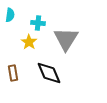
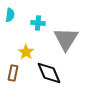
yellow star: moved 3 px left, 10 px down
brown rectangle: rotated 21 degrees clockwise
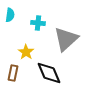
gray triangle: rotated 16 degrees clockwise
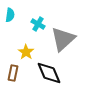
cyan cross: moved 1 px down; rotated 24 degrees clockwise
gray triangle: moved 3 px left
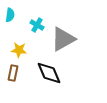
cyan cross: moved 1 px left, 1 px down
gray triangle: rotated 12 degrees clockwise
yellow star: moved 7 px left, 2 px up; rotated 28 degrees counterclockwise
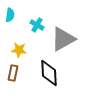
black diamond: rotated 20 degrees clockwise
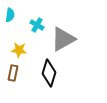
black diamond: rotated 20 degrees clockwise
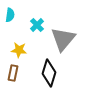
cyan cross: rotated 16 degrees clockwise
gray triangle: rotated 20 degrees counterclockwise
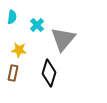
cyan semicircle: moved 2 px right, 2 px down
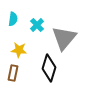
cyan semicircle: moved 1 px right, 2 px down
gray triangle: moved 1 px right, 1 px up
black diamond: moved 5 px up
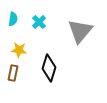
cyan cross: moved 2 px right, 3 px up
gray triangle: moved 16 px right, 7 px up
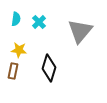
cyan semicircle: moved 3 px right
brown rectangle: moved 2 px up
